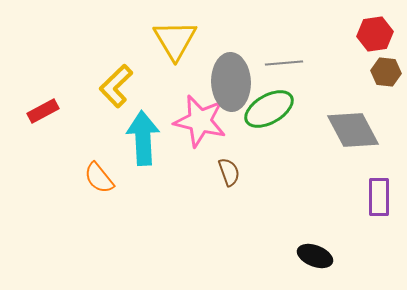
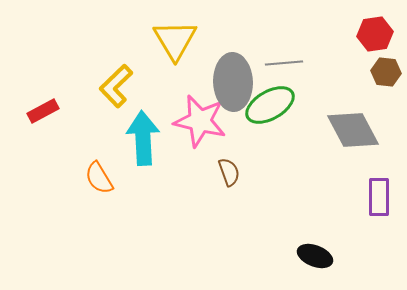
gray ellipse: moved 2 px right
green ellipse: moved 1 px right, 4 px up
orange semicircle: rotated 8 degrees clockwise
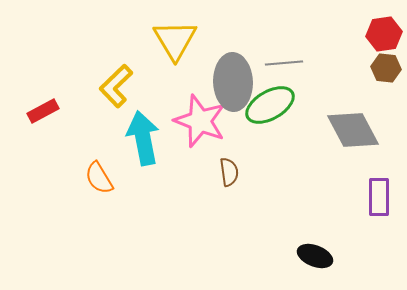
red hexagon: moved 9 px right
brown hexagon: moved 4 px up
pink star: rotated 8 degrees clockwise
cyan arrow: rotated 8 degrees counterclockwise
brown semicircle: rotated 12 degrees clockwise
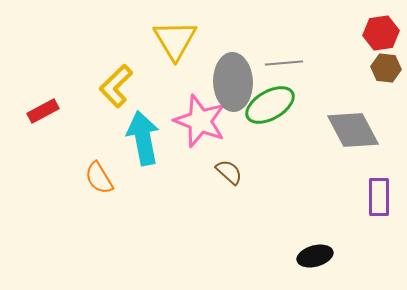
red hexagon: moved 3 px left, 1 px up
brown semicircle: rotated 40 degrees counterclockwise
black ellipse: rotated 36 degrees counterclockwise
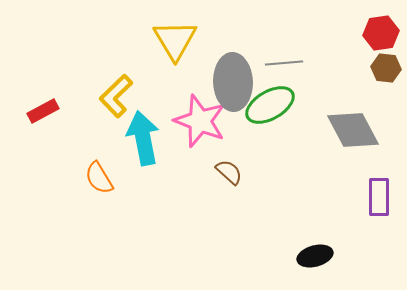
yellow L-shape: moved 10 px down
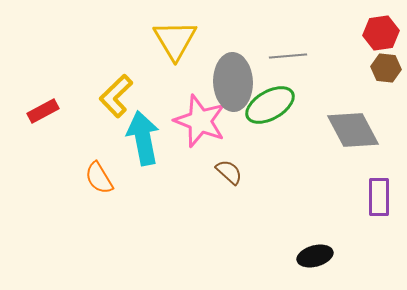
gray line: moved 4 px right, 7 px up
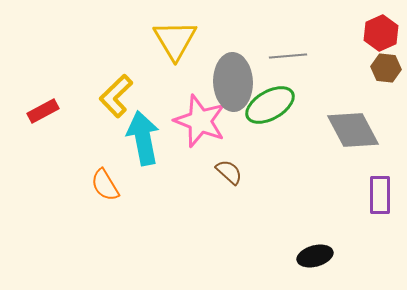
red hexagon: rotated 16 degrees counterclockwise
orange semicircle: moved 6 px right, 7 px down
purple rectangle: moved 1 px right, 2 px up
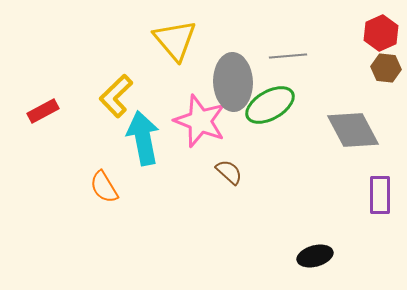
yellow triangle: rotated 9 degrees counterclockwise
orange semicircle: moved 1 px left, 2 px down
